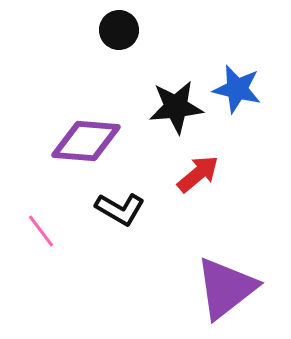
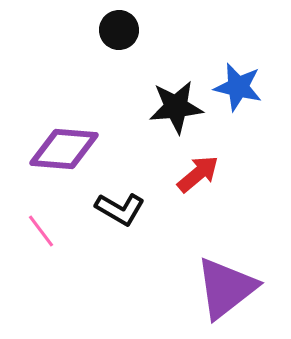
blue star: moved 1 px right, 2 px up
purple diamond: moved 22 px left, 8 px down
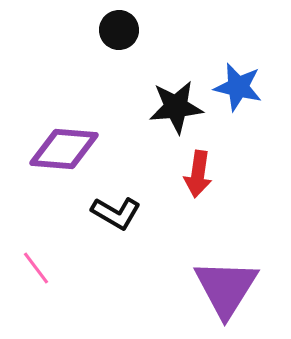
red arrow: rotated 138 degrees clockwise
black L-shape: moved 4 px left, 4 px down
pink line: moved 5 px left, 37 px down
purple triangle: rotated 20 degrees counterclockwise
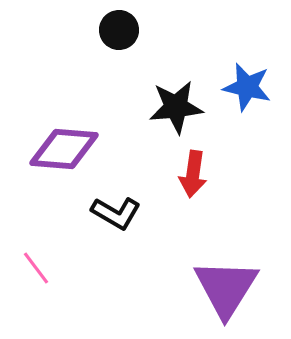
blue star: moved 9 px right
red arrow: moved 5 px left
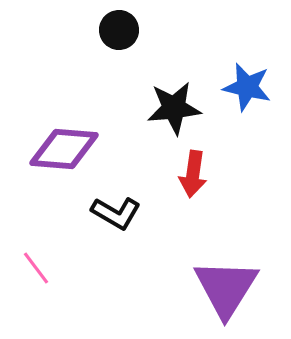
black star: moved 2 px left, 1 px down
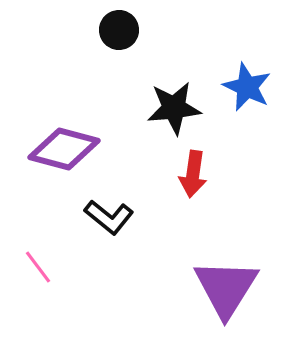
blue star: rotated 12 degrees clockwise
purple diamond: rotated 10 degrees clockwise
black L-shape: moved 7 px left, 4 px down; rotated 9 degrees clockwise
pink line: moved 2 px right, 1 px up
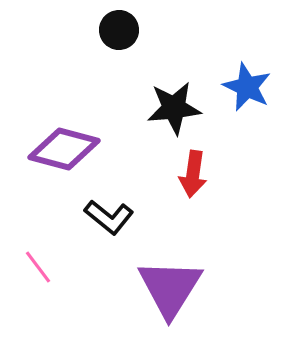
purple triangle: moved 56 px left
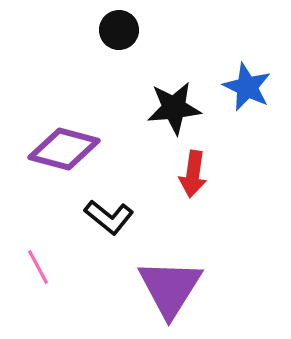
pink line: rotated 9 degrees clockwise
